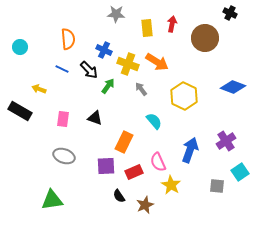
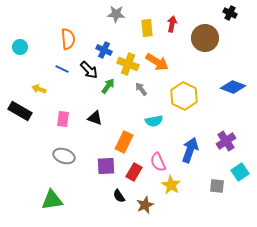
cyan semicircle: rotated 120 degrees clockwise
red rectangle: rotated 36 degrees counterclockwise
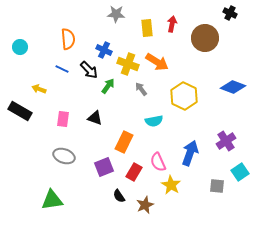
blue arrow: moved 3 px down
purple square: moved 2 px left, 1 px down; rotated 18 degrees counterclockwise
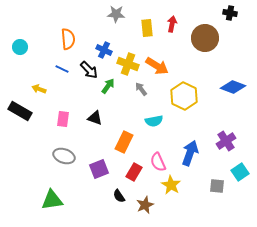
black cross: rotated 16 degrees counterclockwise
orange arrow: moved 4 px down
purple square: moved 5 px left, 2 px down
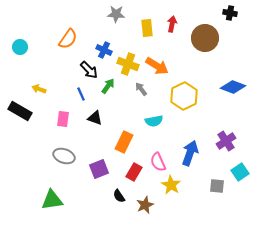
orange semicircle: rotated 40 degrees clockwise
blue line: moved 19 px right, 25 px down; rotated 40 degrees clockwise
yellow hexagon: rotated 8 degrees clockwise
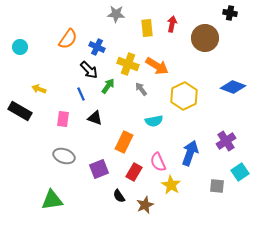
blue cross: moved 7 px left, 3 px up
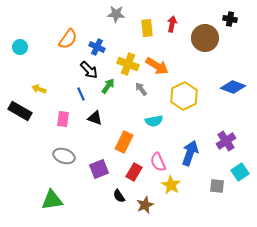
black cross: moved 6 px down
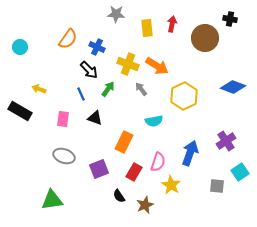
green arrow: moved 3 px down
pink semicircle: rotated 138 degrees counterclockwise
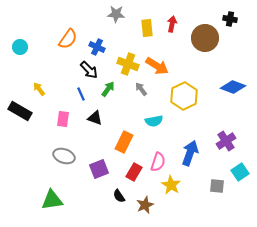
yellow arrow: rotated 32 degrees clockwise
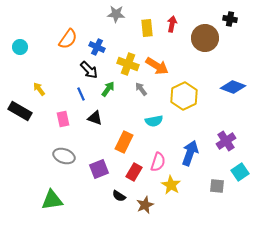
pink rectangle: rotated 21 degrees counterclockwise
black semicircle: rotated 24 degrees counterclockwise
